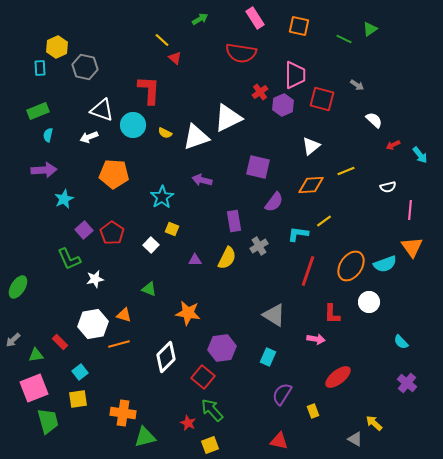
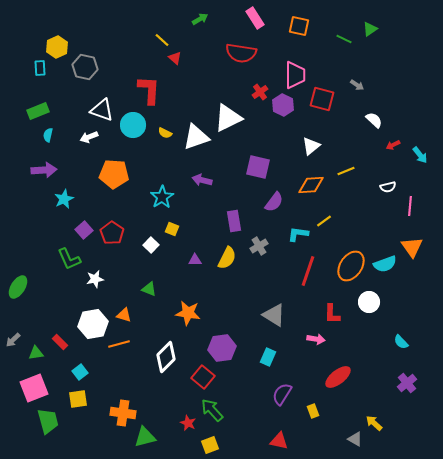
purple hexagon at (283, 105): rotated 10 degrees counterclockwise
pink line at (410, 210): moved 4 px up
green triangle at (36, 355): moved 2 px up
purple cross at (407, 383): rotated 12 degrees clockwise
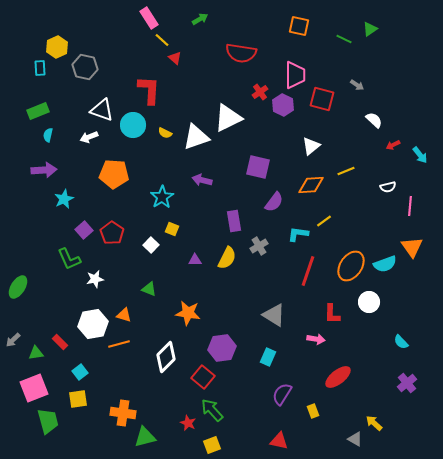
pink rectangle at (255, 18): moved 106 px left
yellow square at (210, 445): moved 2 px right
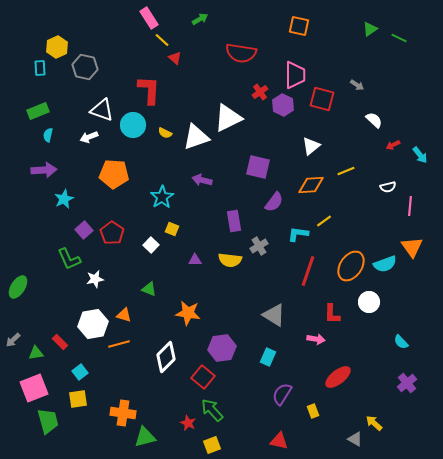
green line at (344, 39): moved 55 px right, 1 px up
yellow semicircle at (227, 258): moved 3 px right, 2 px down; rotated 70 degrees clockwise
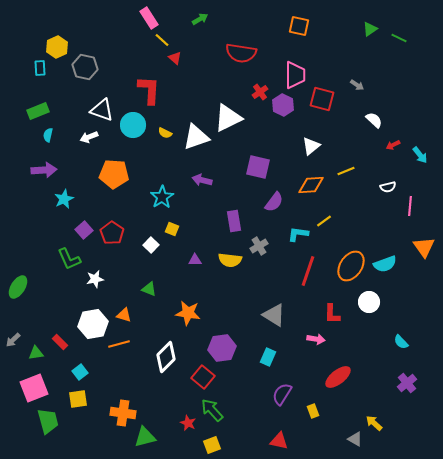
orange triangle at (412, 247): moved 12 px right
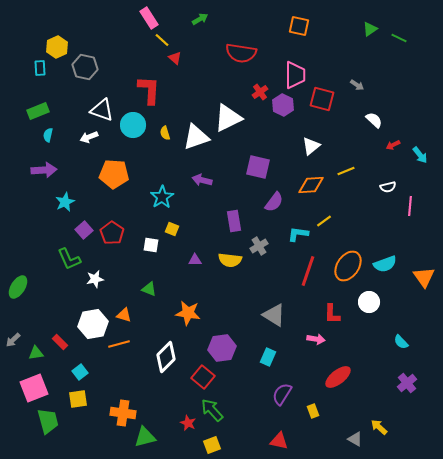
yellow semicircle at (165, 133): rotated 48 degrees clockwise
cyan star at (64, 199): moved 1 px right, 3 px down
white square at (151, 245): rotated 35 degrees counterclockwise
orange triangle at (424, 247): moved 30 px down
orange ellipse at (351, 266): moved 3 px left
yellow arrow at (374, 423): moved 5 px right, 4 px down
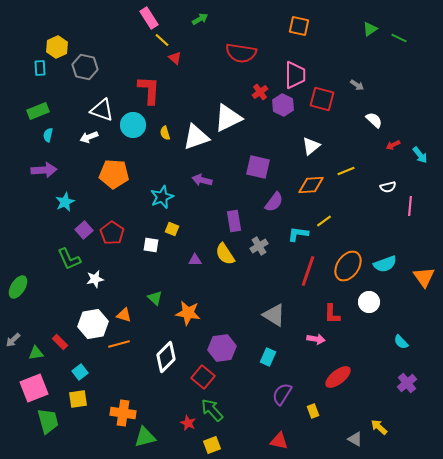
cyan star at (162, 197): rotated 10 degrees clockwise
yellow semicircle at (230, 260): moved 5 px left, 6 px up; rotated 50 degrees clockwise
green triangle at (149, 289): moved 6 px right, 9 px down; rotated 21 degrees clockwise
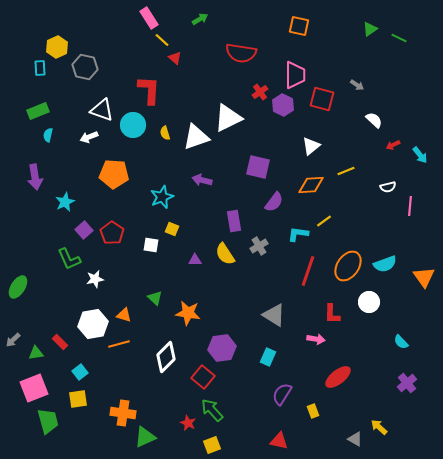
purple arrow at (44, 170): moved 9 px left, 7 px down; rotated 85 degrees clockwise
green triangle at (145, 437): rotated 10 degrees counterclockwise
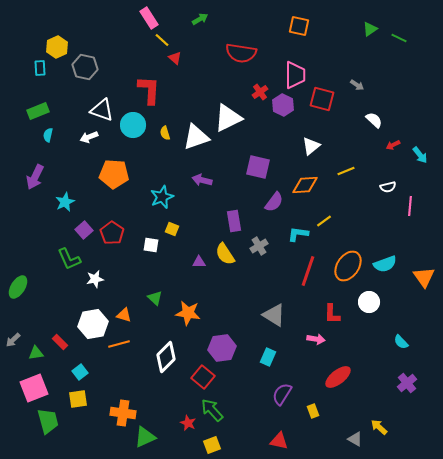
purple arrow at (35, 177): rotated 35 degrees clockwise
orange diamond at (311, 185): moved 6 px left
purple triangle at (195, 260): moved 4 px right, 2 px down
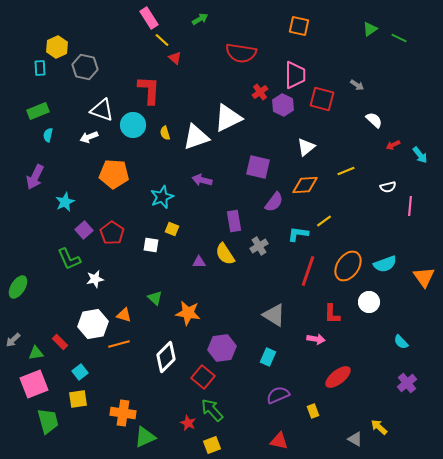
white triangle at (311, 146): moved 5 px left, 1 px down
pink square at (34, 388): moved 4 px up
purple semicircle at (282, 394): moved 4 px left, 1 px down; rotated 35 degrees clockwise
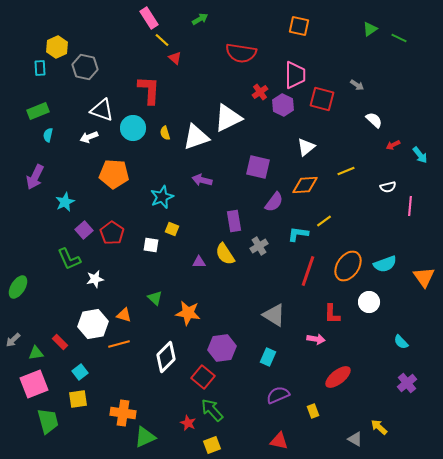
cyan circle at (133, 125): moved 3 px down
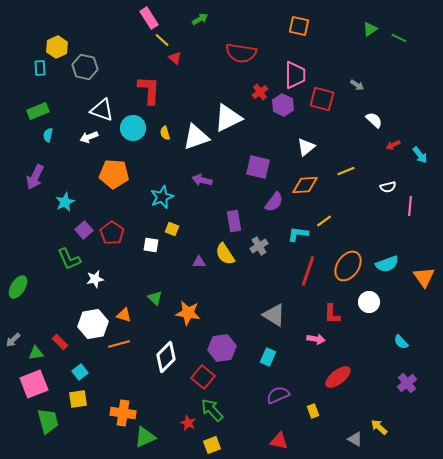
cyan semicircle at (385, 264): moved 2 px right
